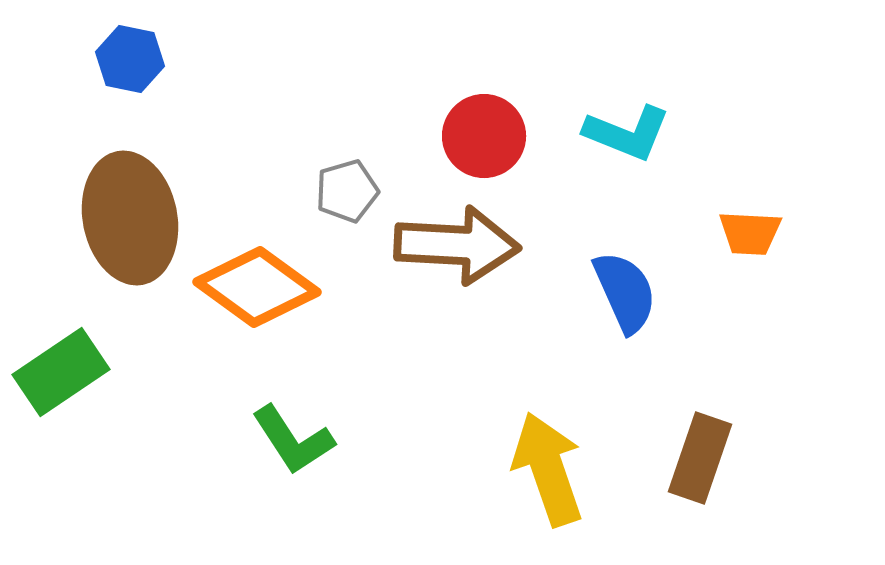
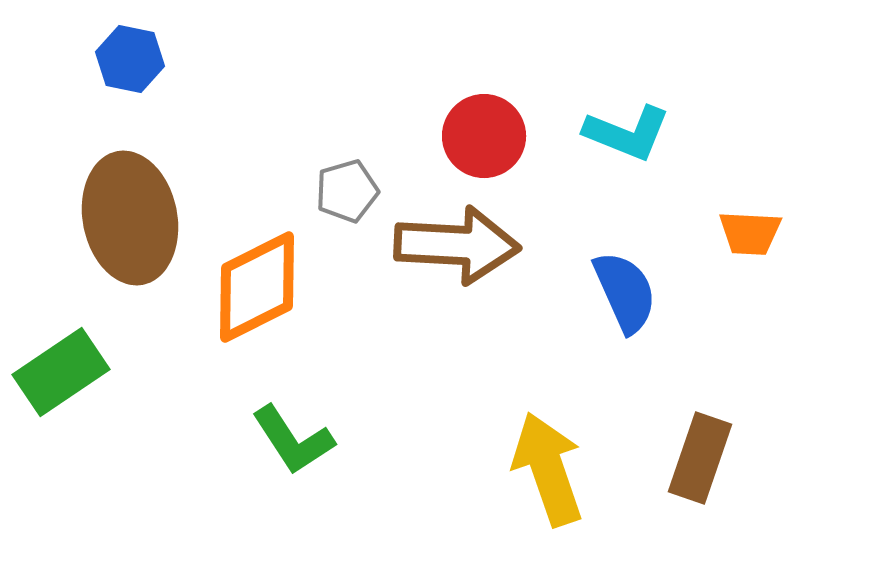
orange diamond: rotated 63 degrees counterclockwise
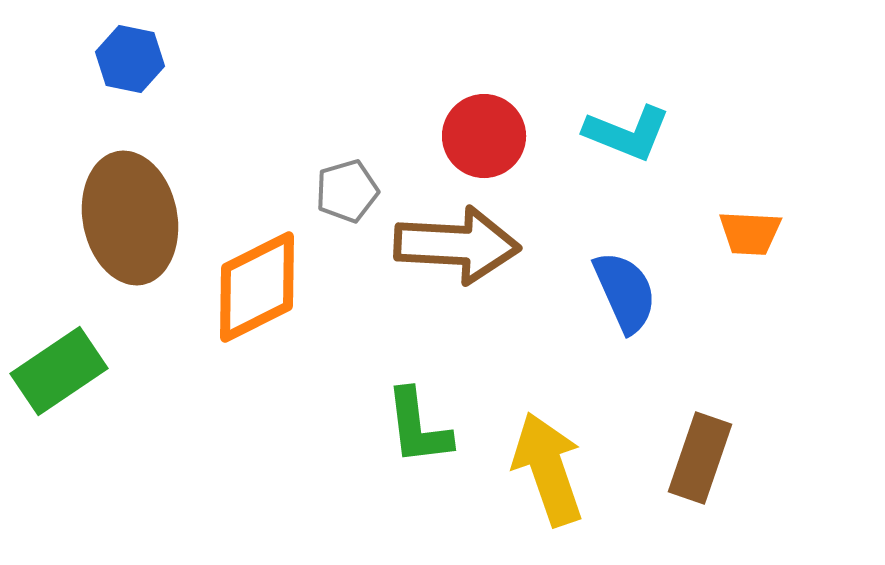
green rectangle: moved 2 px left, 1 px up
green L-shape: moved 125 px right, 13 px up; rotated 26 degrees clockwise
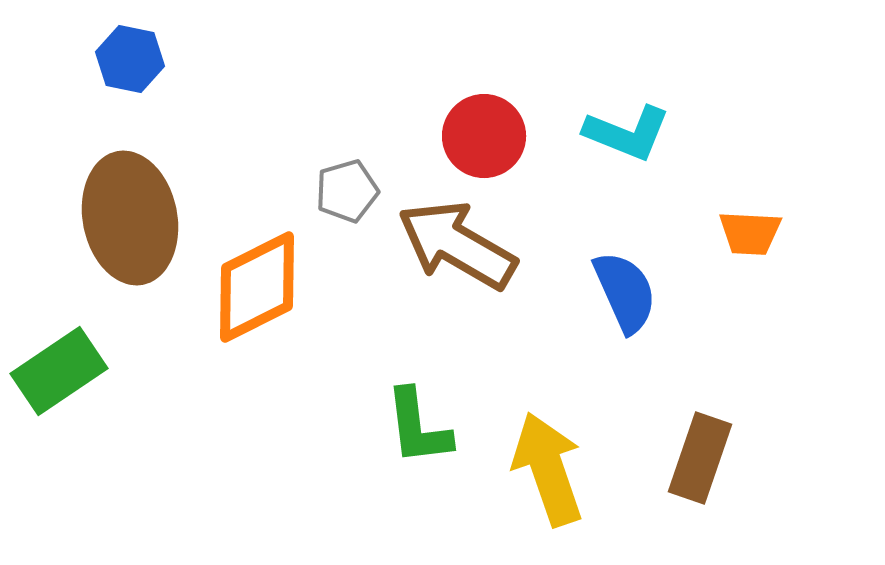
brown arrow: rotated 153 degrees counterclockwise
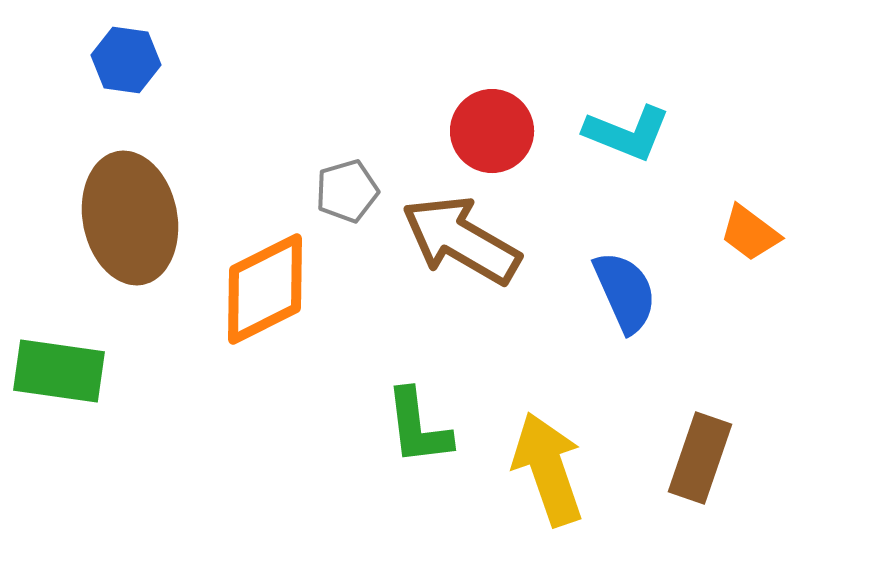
blue hexagon: moved 4 px left, 1 px down; rotated 4 degrees counterclockwise
red circle: moved 8 px right, 5 px up
orange trapezoid: rotated 34 degrees clockwise
brown arrow: moved 4 px right, 5 px up
orange diamond: moved 8 px right, 2 px down
green rectangle: rotated 42 degrees clockwise
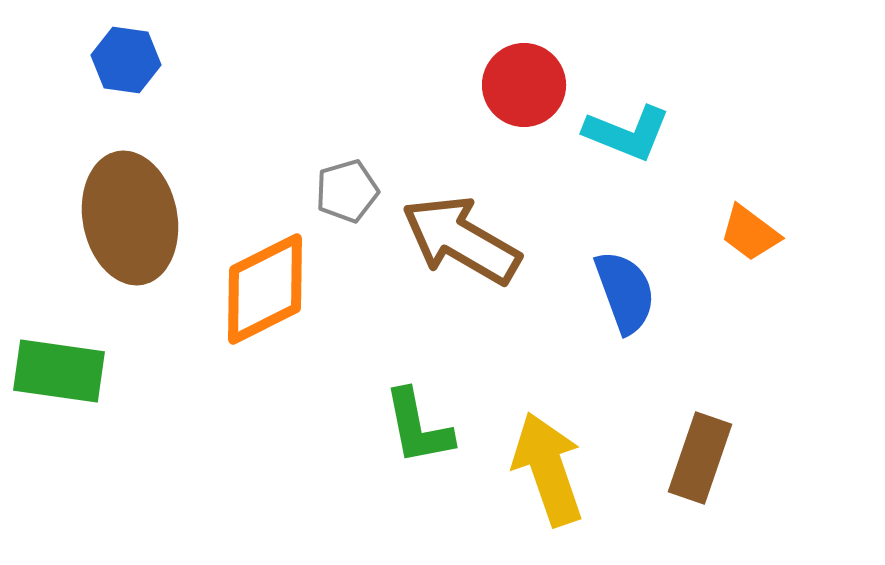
red circle: moved 32 px right, 46 px up
blue semicircle: rotated 4 degrees clockwise
green L-shape: rotated 4 degrees counterclockwise
